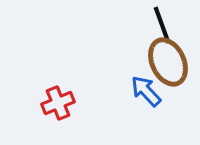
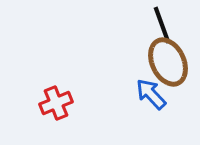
blue arrow: moved 5 px right, 3 px down
red cross: moved 2 px left
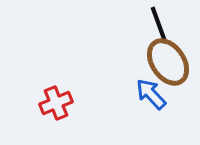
black line: moved 3 px left
brown ellipse: rotated 9 degrees counterclockwise
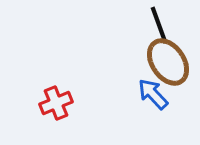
blue arrow: moved 2 px right
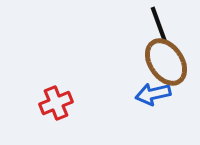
brown ellipse: moved 2 px left
blue arrow: rotated 60 degrees counterclockwise
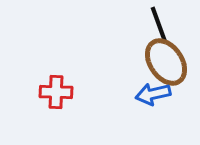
red cross: moved 11 px up; rotated 24 degrees clockwise
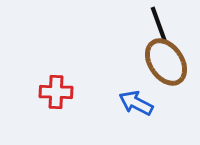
blue arrow: moved 17 px left, 9 px down; rotated 40 degrees clockwise
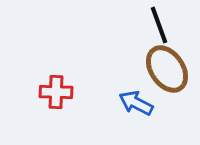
brown ellipse: moved 1 px right, 7 px down
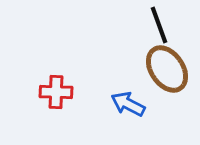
blue arrow: moved 8 px left, 1 px down
